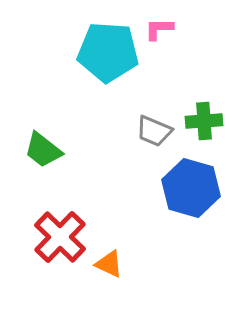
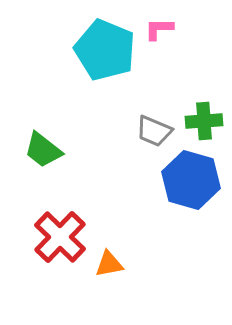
cyan pentagon: moved 3 px left, 2 px up; rotated 18 degrees clockwise
blue hexagon: moved 8 px up
orange triangle: rotated 36 degrees counterclockwise
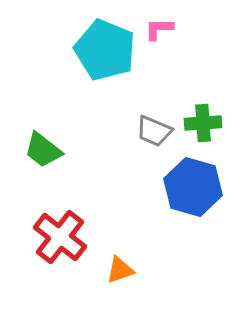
green cross: moved 1 px left, 2 px down
blue hexagon: moved 2 px right, 7 px down
red cross: rotated 6 degrees counterclockwise
orange triangle: moved 11 px right, 6 px down; rotated 8 degrees counterclockwise
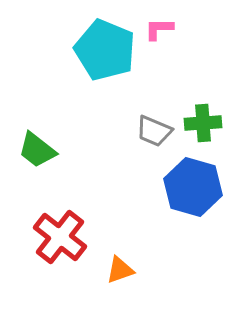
green trapezoid: moved 6 px left
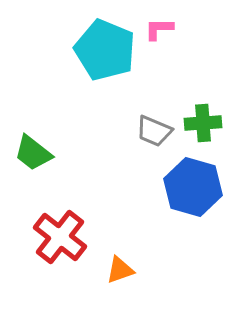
green trapezoid: moved 4 px left, 3 px down
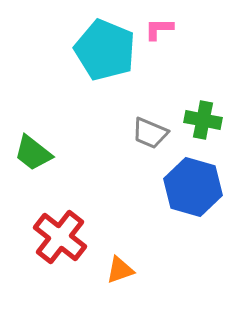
green cross: moved 3 px up; rotated 15 degrees clockwise
gray trapezoid: moved 4 px left, 2 px down
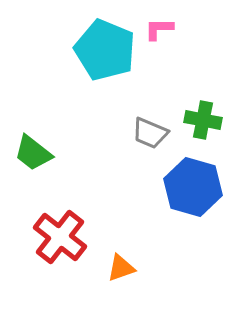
orange triangle: moved 1 px right, 2 px up
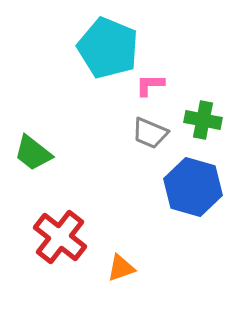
pink L-shape: moved 9 px left, 56 px down
cyan pentagon: moved 3 px right, 2 px up
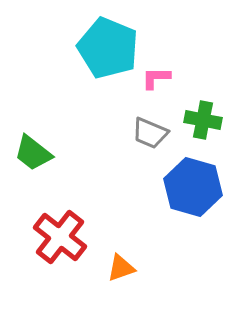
pink L-shape: moved 6 px right, 7 px up
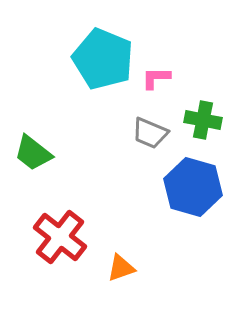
cyan pentagon: moved 5 px left, 11 px down
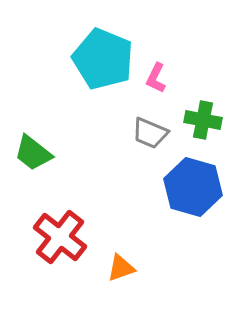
pink L-shape: rotated 64 degrees counterclockwise
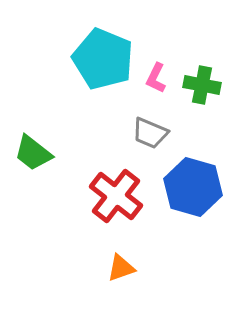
green cross: moved 1 px left, 35 px up
red cross: moved 56 px right, 41 px up
